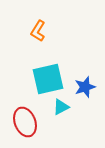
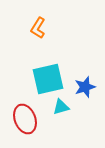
orange L-shape: moved 3 px up
cyan triangle: rotated 12 degrees clockwise
red ellipse: moved 3 px up
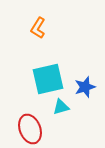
red ellipse: moved 5 px right, 10 px down
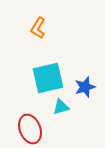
cyan square: moved 1 px up
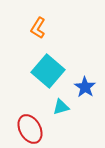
cyan square: moved 7 px up; rotated 36 degrees counterclockwise
blue star: rotated 20 degrees counterclockwise
red ellipse: rotated 8 degrees counterclockwise
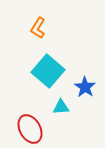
cyan triangle: rotated 12 degrees clockwise
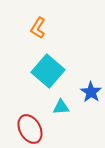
blue star: moved 6 px right, 5 px down
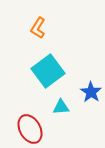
cyan square: rotated 12 degrees clockwise
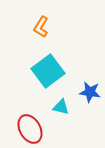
orange L-shape: moved 3 px right, 1 px up
blue star: moved 1 px left; rotated 25 degrees counterclockwise
cyan triangle: rotated 18 degrees clockwise
